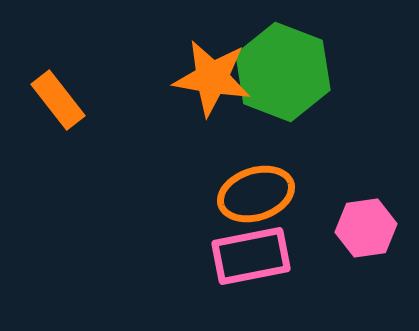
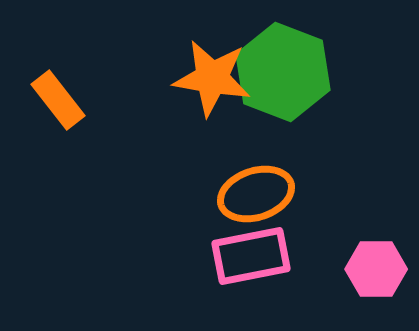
pink hexagon: moved 10 px right, 41 px down; rotated 8 degrees clockwise
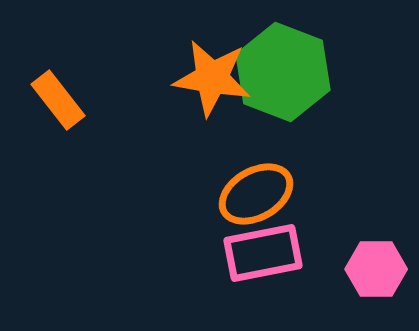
orange ellipse: rotated 12 degrees counterclockwise
pink rectangle: moved 12 px right, 3 px up
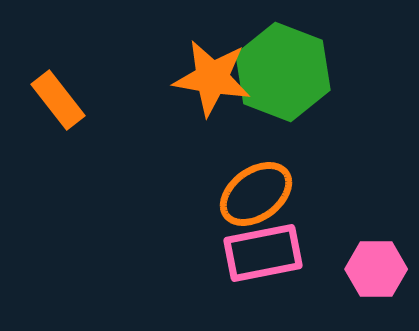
orange ellipse: rotated 6 degrees counterclockwise
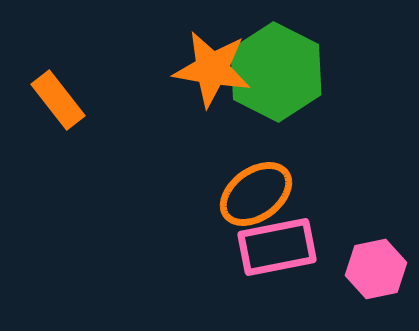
green hexagon: moved 7 px left; rotated 6 degrees clockwise
orange star: moved 9 px up
pink rectangle: moved 14 px right, 6 px up
pink hexagon: rotated 12 degrees counterclockwise
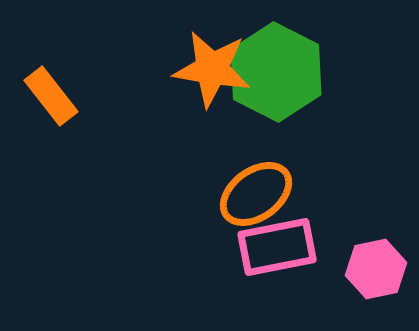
orange rectangle: moved 7 px left, 4 px up
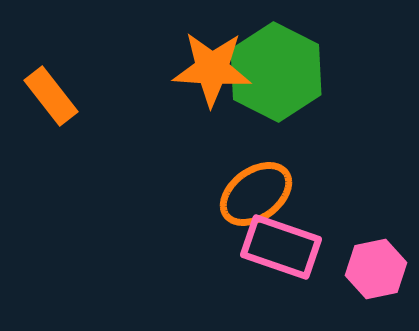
orange star: rotated 6 degrees counterclockwise
pink rectangle: moved 4 px right; rotated 30 degrees clockwise
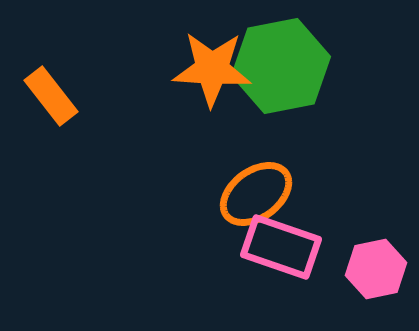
green hexagon: moved 5 px right, 6 px up; rotated 22 degrees clockwise
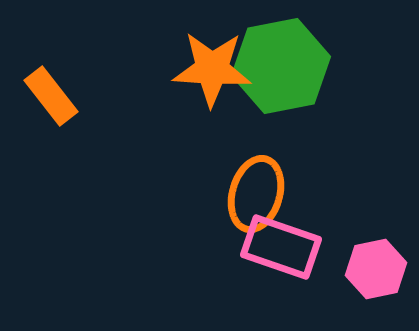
orange ellipse: rotated 38 degrees counterclockwise
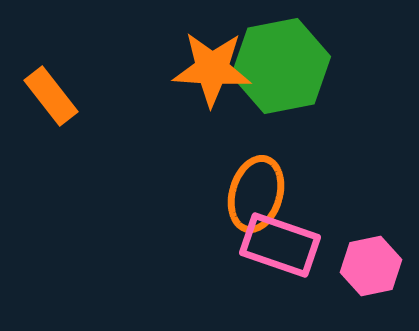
pink rectangle: moved 1 px left, 2 px up
pink hexagon: moved 5 px left, 3 px up
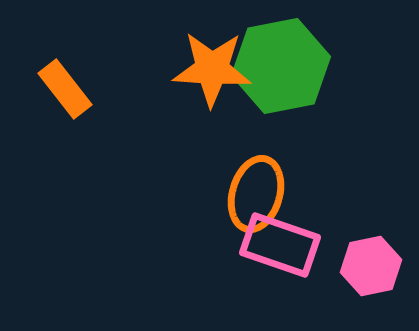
orange rectangle: moved 14 px right, 7 px up
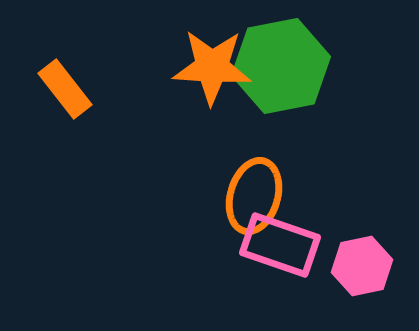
orange star: moved 2 px up
orange ellipse: moved 2 px left, 2 px down
pink hexagon: moved 9 px left
